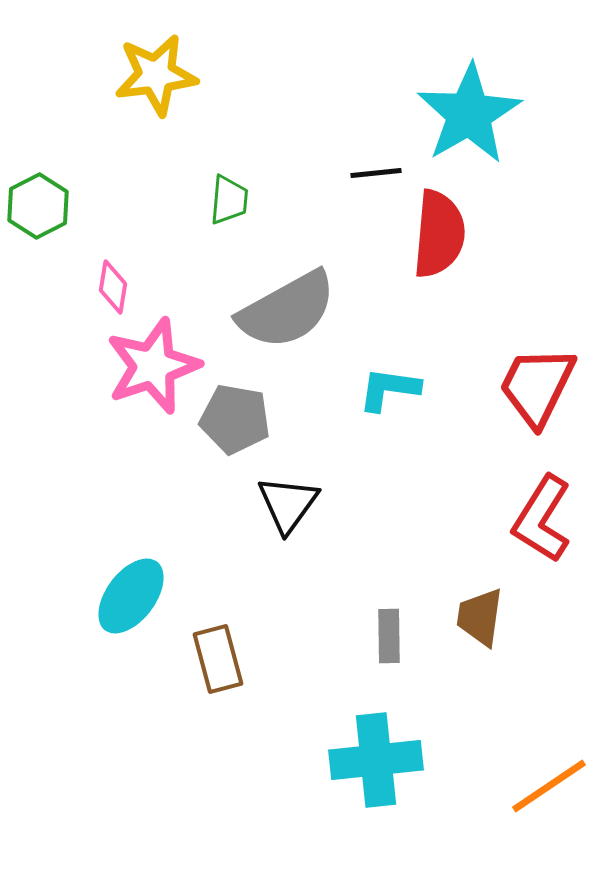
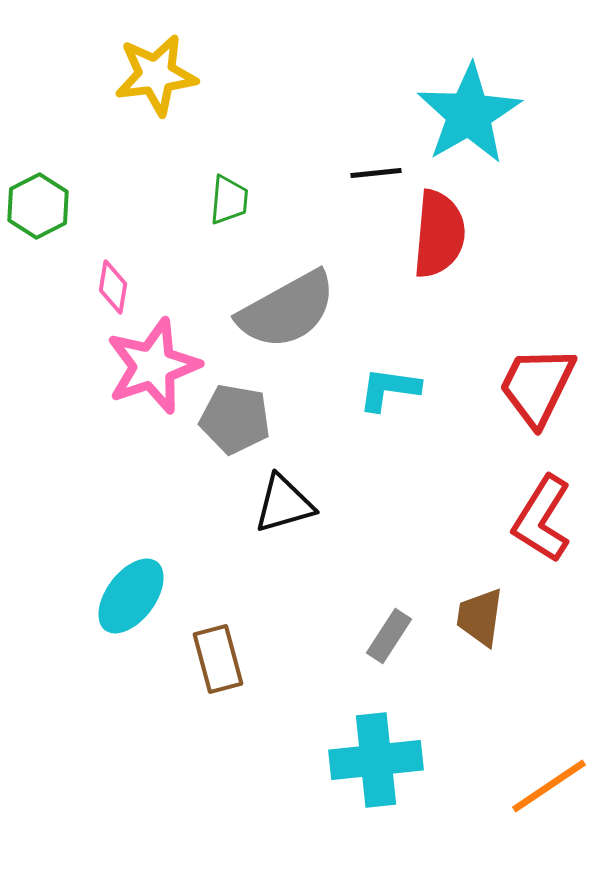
black triangle: moved 4 px left; rotated 38 degrees clockwise
gray rectangle: rotated 34 degrees clockwise
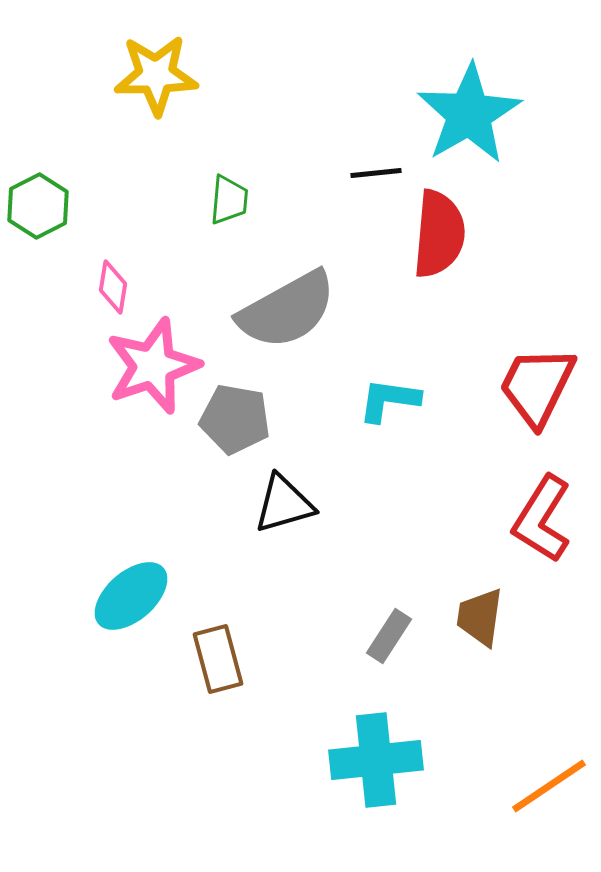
yellow star: rotated 6 degrees clockwise
cyan L-shape: moved 11 px down
cyan ellipse: rotated 12 degrees clockwise
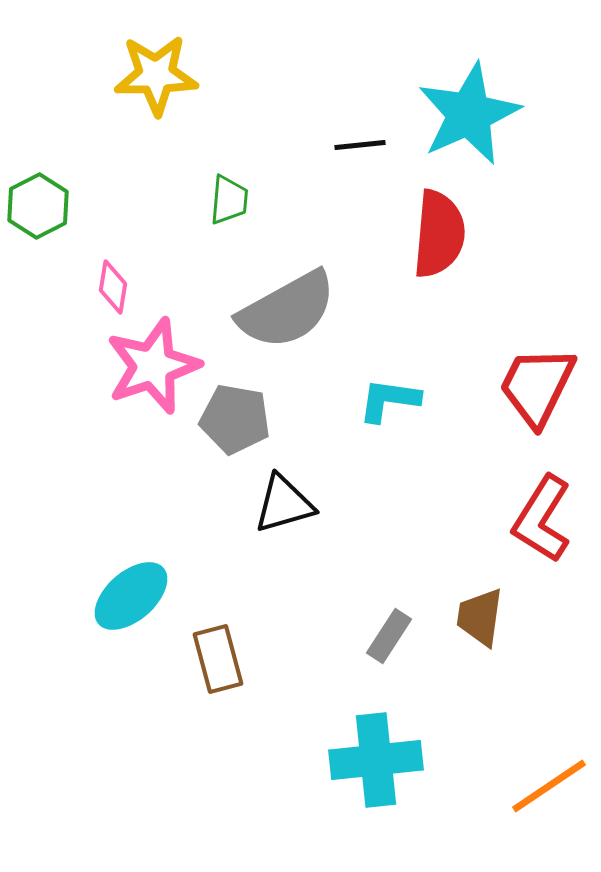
cyan star: rotated 6 degrees clockwise
black line: moved 16 px left, 28 px up
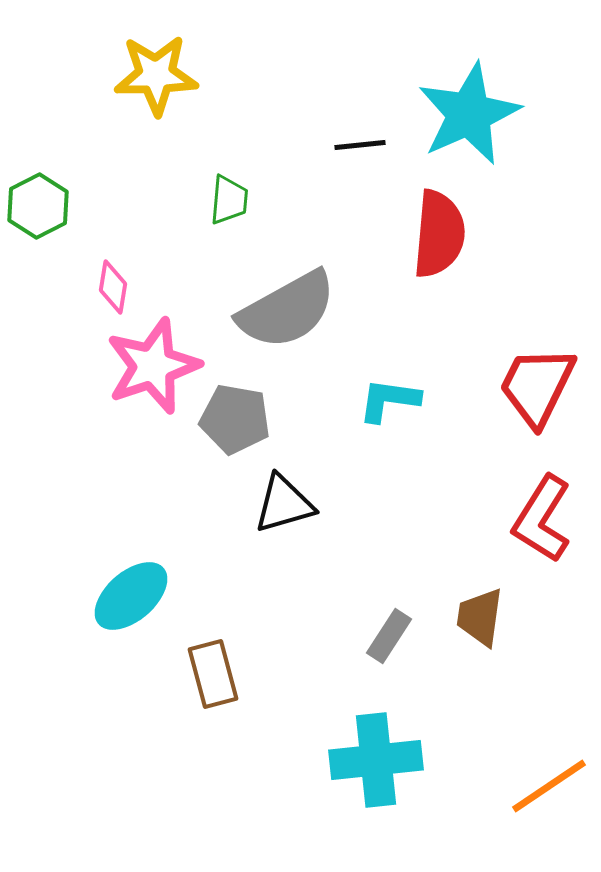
brown rectangle: moved 5 px left, 15 px down
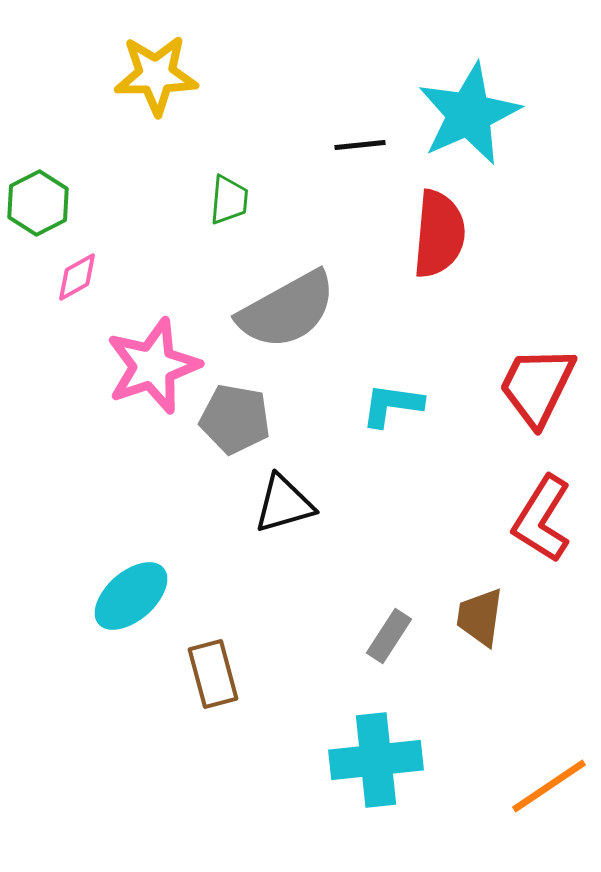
green hexagon: moved 3 px up
pink diamond: moved 36 px left, 10 px up; rotated 52 degrees clockwise
cyan L-shape: moved 3 px right, 5 px down
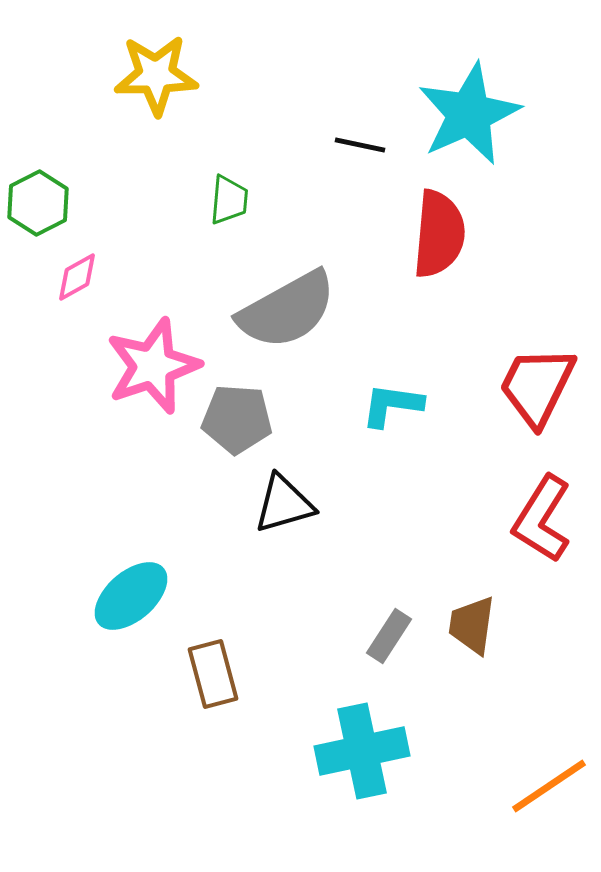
black line: rotated 18 degrees clockwise
gray pentagon: moved 2 px right; rotated 6 degrees counterclockwise
brown trapezoid: moved 8 px left, 8 px down
cyan cross: moved 14 px left, 9 px up; rotated 6 degrees counterclockwise
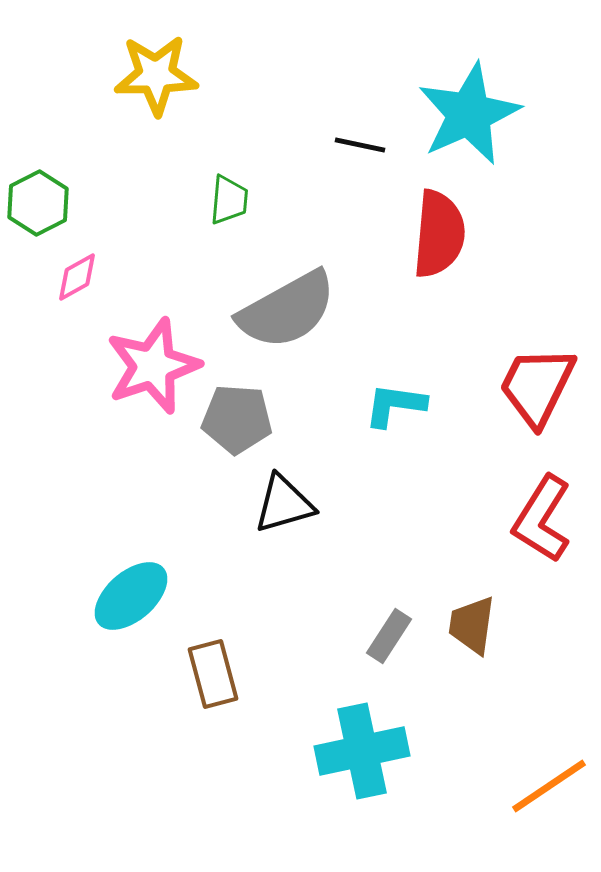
cyan L-shape: moved 3 px right
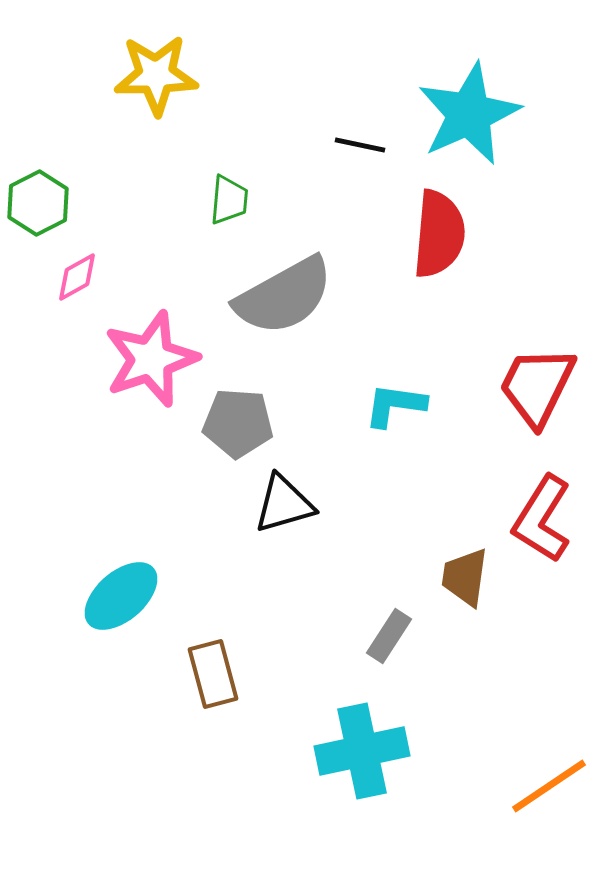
gray semicircle: moved 3 px left, 14 px up
pink star: moved 2 px left, 7 px up
gray pentagon: moved 1 px right, 4 px down
cyan ellipse: moved 10 px left
brown trapezoid: moved 7 px left, 48 px up
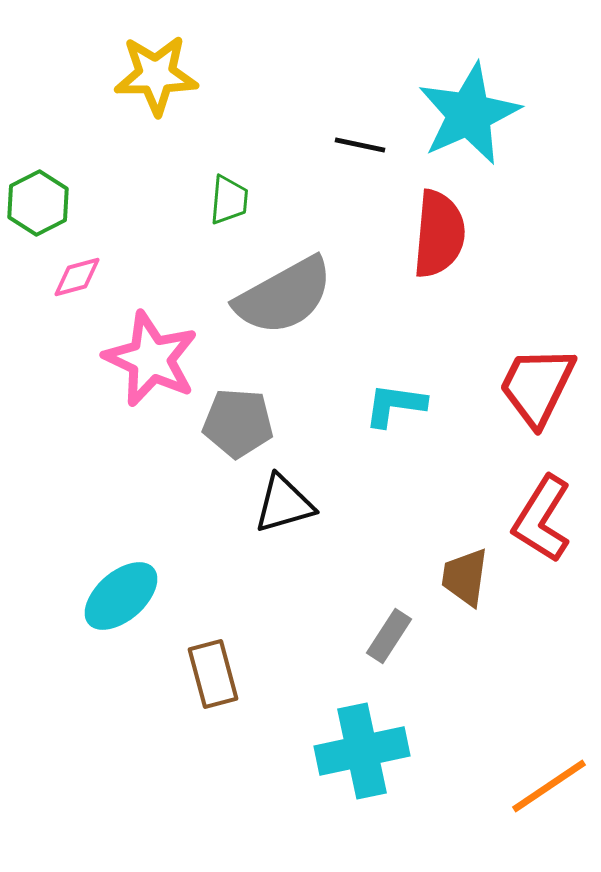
pink diamond: rotated 14 degrees clockwise
pink star: rotated 28 degrees counterclockwise
